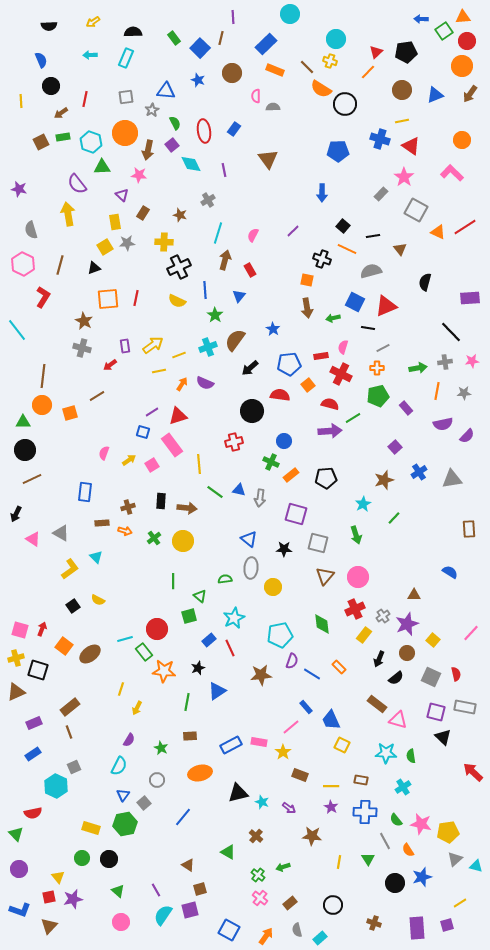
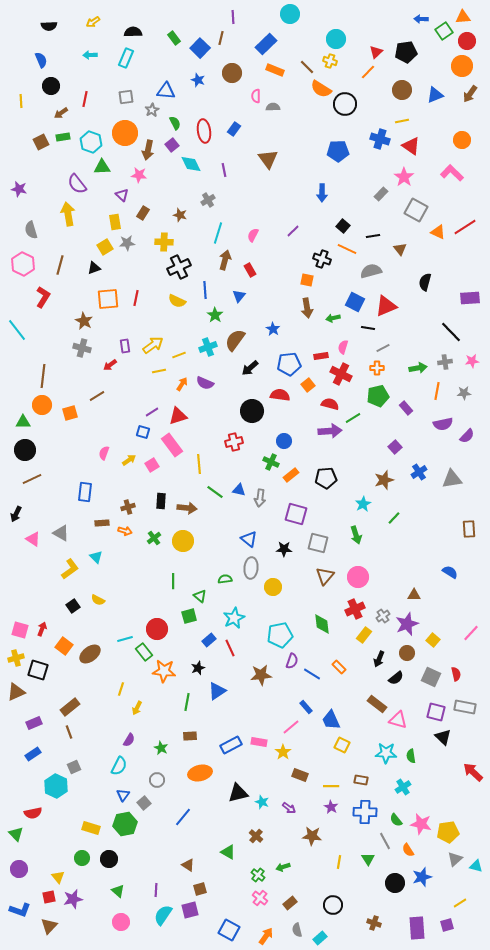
purple line at (156, 890): rotated 32 degrees clockwise
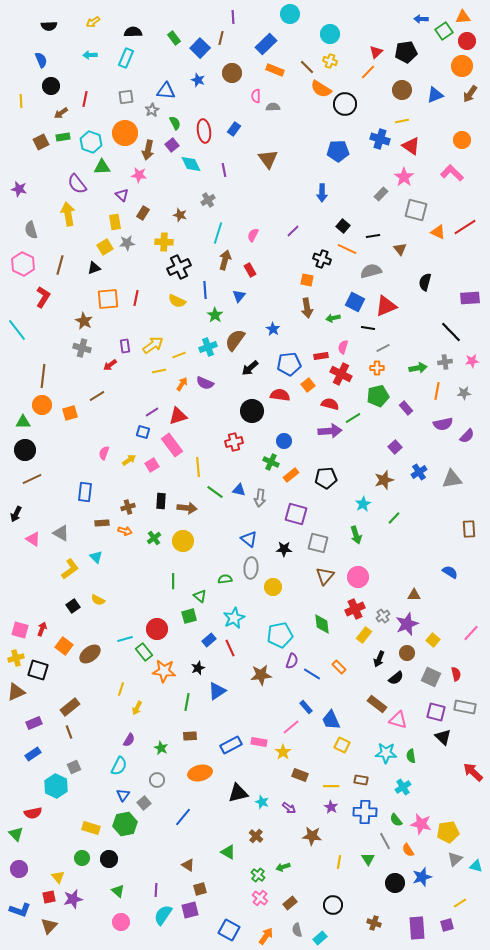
cyan circle at (336, 39): moved 6 px left, 5 px up
gray square at (416, 210): rotated 15 degrees counterclockwise
yellow line at (199, 464): moved 1 px left, 3 px down
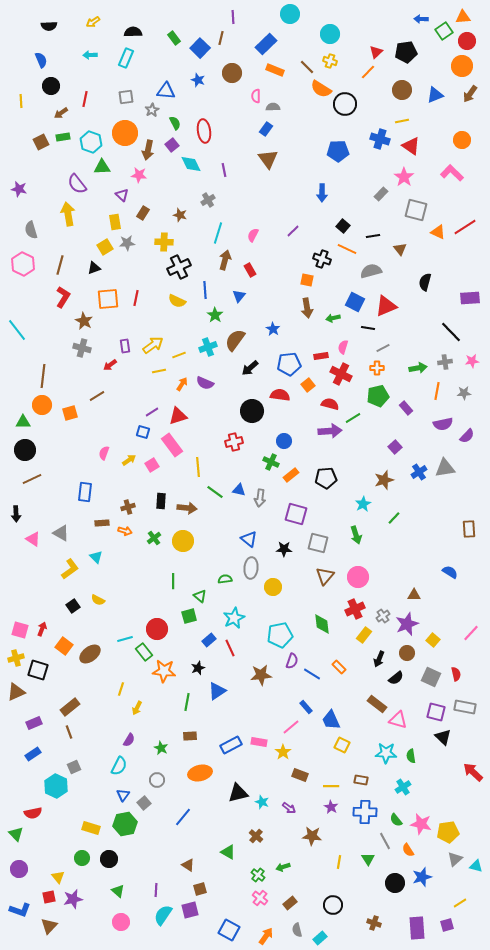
blue rectangle at (234, 129): moved 32 px right
red L-shape at (43, 297): moved 20 px right
gray triangle at (452, 479): moved 7 px left, 11 px up
black arrow at (16, 514): rotated 28 degrees counterclockwise
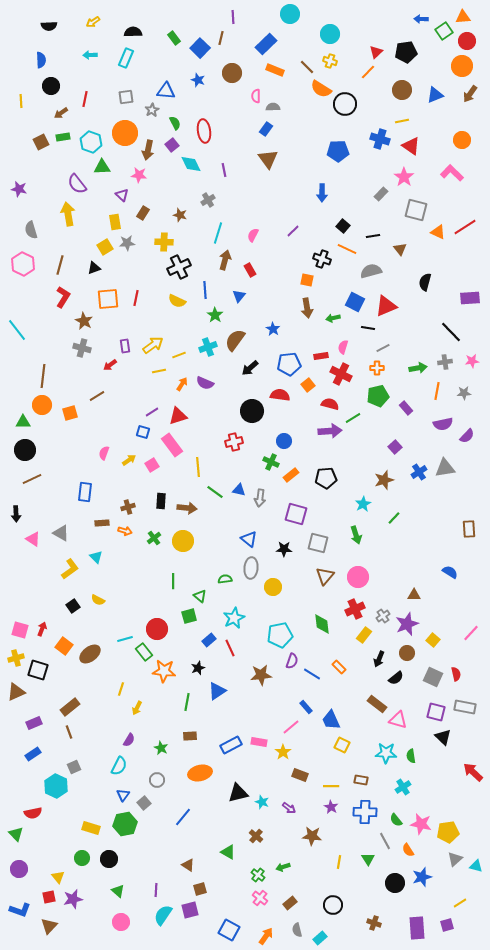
blue semicircle at (41, 60): rotated 21 degrees clockwise
gray square at (431, 677): moved 2 px right
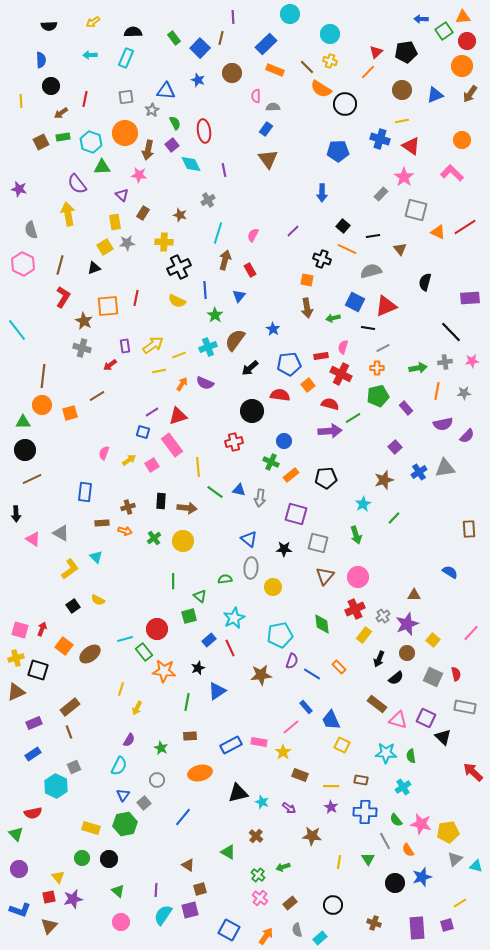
orange square at (108, 299): moved 7 px down
purple square at (436, 712): moved 10 px left, 6 px down; rotated 12 degrees clockwise
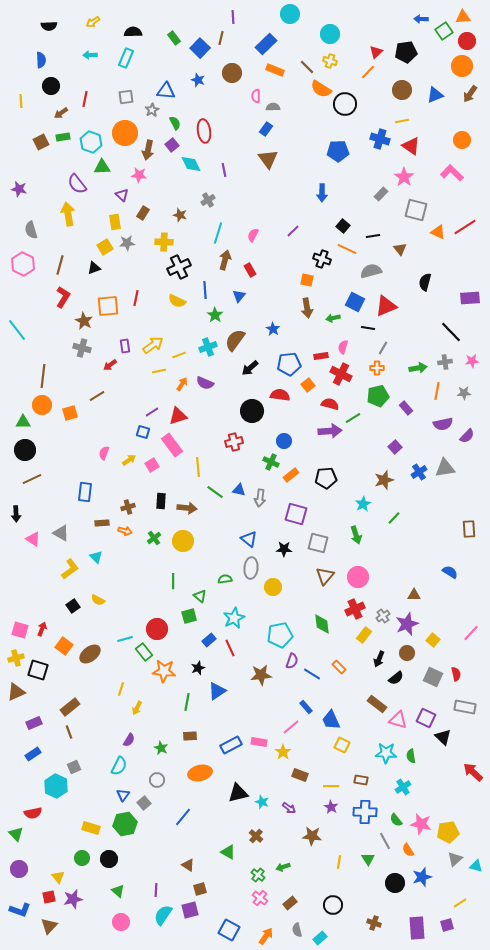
gray line at (383, 348): rotated 32 degrees counterclockwise
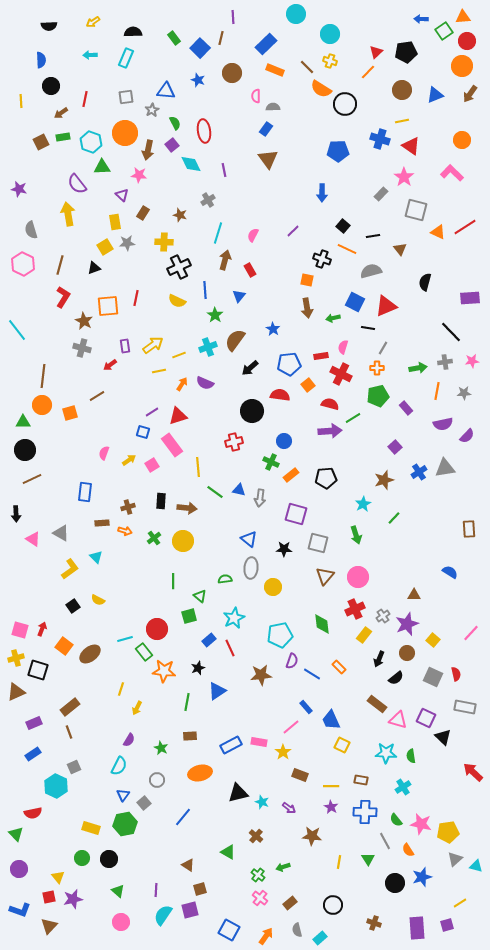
cyan circle at (290, 14): moved 6 px right
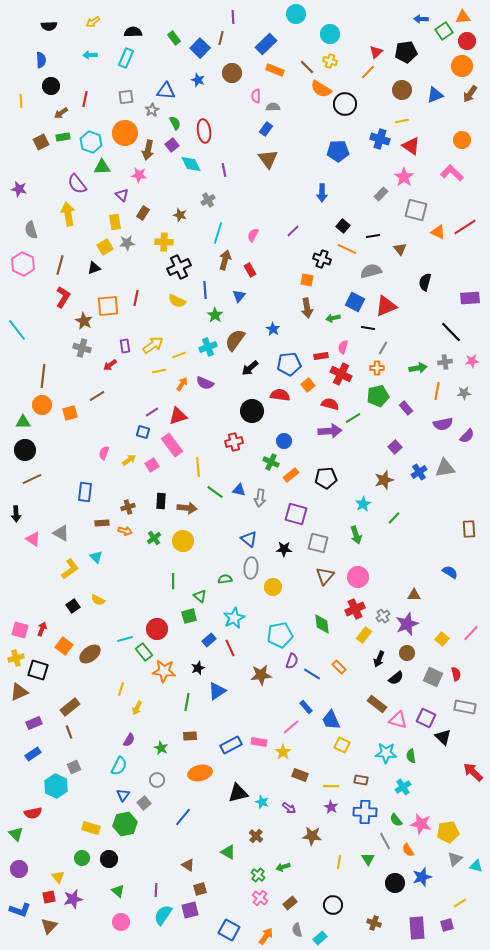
yellow square at (433, 640): moved 9 px right, 1 px up
brown triangle at (16, 692): moved 3 px right
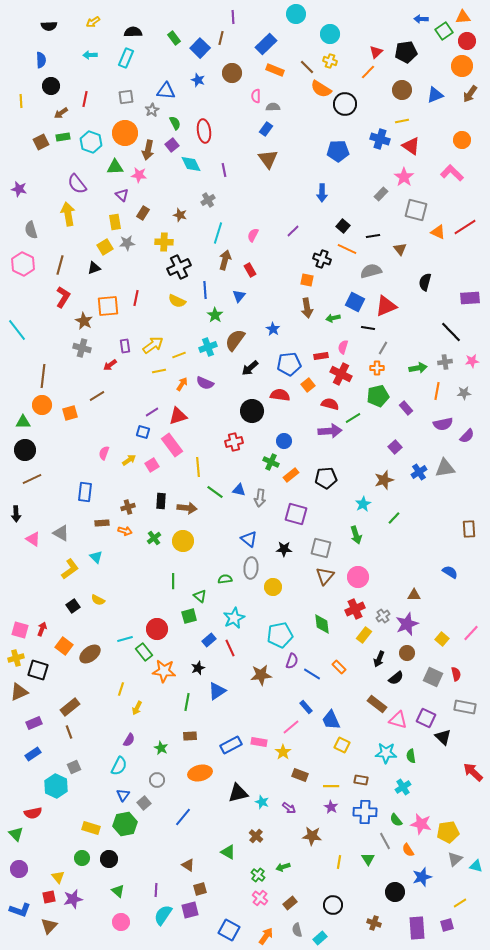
green triangle at (102, 167): moved 13 px right
gray square at (318, 543): moved 3 px right, 5 px down
black circle at (395, 883): moved 9 px down
